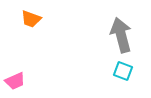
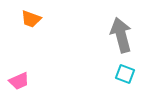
cyan square: moved 2 px right, 3 px down
pink trapezoid: moved 4 px right
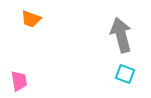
pink trapezoid: rotated 75 degrees counterclockwise
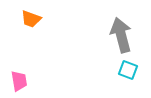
cyan square: moved 3 px right, 4 px up
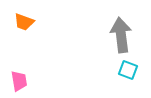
orange trapezoid: moved 7 px left, 3 px down
gray arrow: rotated 8 degrees clockwise
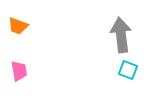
orange trapezoid: moved 6 px left, 4 px down
pink trapezoid: moved 10 px up
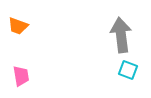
pink trapezoid: moved 2 px right, 5 px down
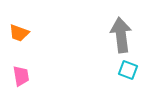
orange trapezoid: moved 1 px right, 7 px down
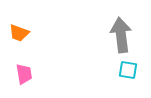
cyan square: rotated 12 degrees counterclockwise
pink trapezoid: moved 3 px right, 2 px up
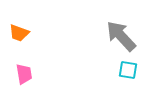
gray arrow: moved 1 px down; rotated 36 degrees counterclockwise
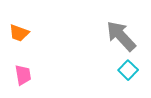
cyan square: rotated 36 degrees clockwise
pink trapezoid: moved 1 px left, 1 px down
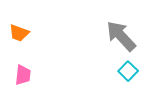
cyan square: moved 1 px down
pink trapezoid: rotated 15 degrees clockwise
